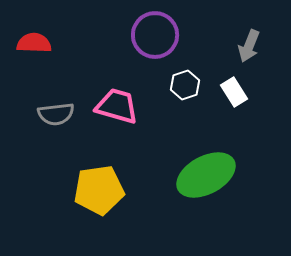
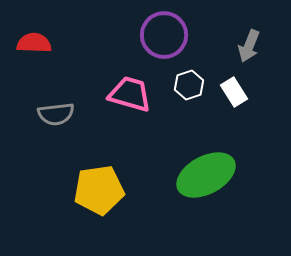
purple circle: moved 9 px right
white hexagon: moved 4 px right
pink trapezoid: moved 13 px right, 12 px up
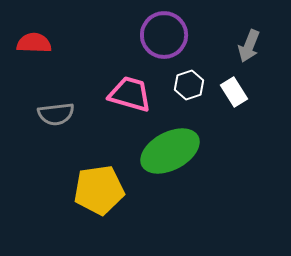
green ellipse: moved 36 px left, 24 px up
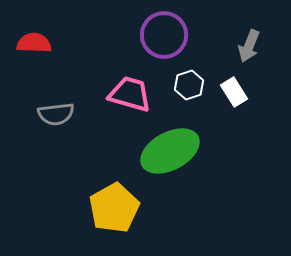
yellow pentagon: moved 15 px right, 18 px down; rotated 21 degrees counterclockwise
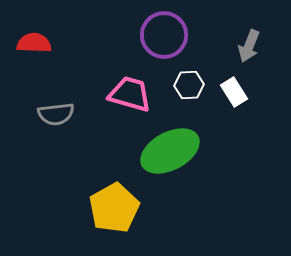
white hexagon: rotated 16 degrees clockwise
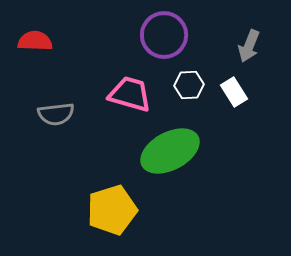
red semicircle: moved 1 px right, 2 px up
yellow pentagon: moved 2 px left, 2 px down; rotated 12 degrees clockwise
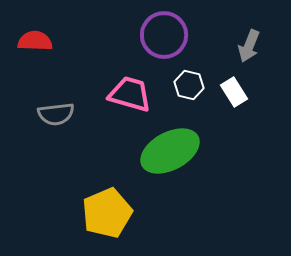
white hexagon: rotated 16 degrees clockwise
yellow pentagon: moved 5 px left, 3 px down; rotated 6 degrees counterclockwise
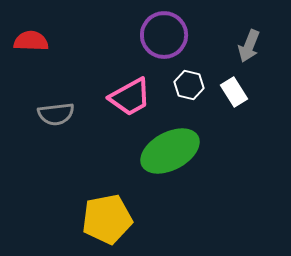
red semicircle: moved 4 px left
pink trapezoid: moved 3 px down; rotated 135 degrees clockwise
yellow pentagon: moved 6 px down; rotated 12 degrees clockwise
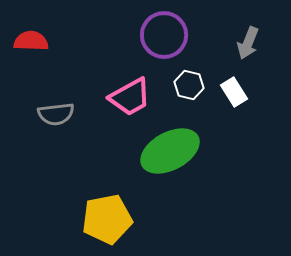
gray arrow: moved 1 px left, 3 px up
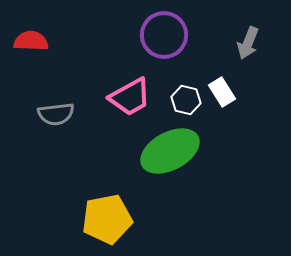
white hexagon: moved 3 px left, 15 px down
white rectangle: moved 12 px left
